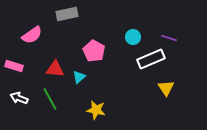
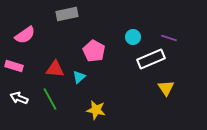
pink semicircle: moved 7 px left
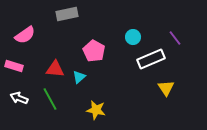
purple line: moved 6 px right; rotated 35 degrees clockwise
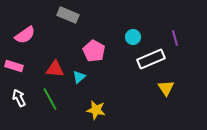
gray rectangle: moved 1 px right, 1 px down; rotated 35 degrees clockwise
purple line: rotated 21 degrees clockwise
white arrow: rotated 42 degrees clockwise
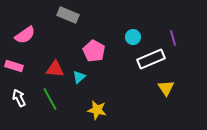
purple line: moved 2 px left
yellow star: moved 1 px right
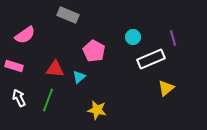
yellow triangle: rotated 24 degrees clockwise
green line: moved 2 px left, 1 px down; rotated 50 degrees clockwise
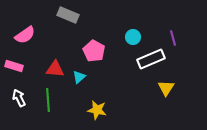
yellow triangle: rotated 18 degrees counterclockwise
green line: rotated 25 degrees counterclockwise
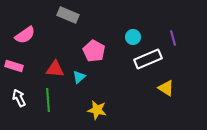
white rectangle: moved 3 px left
yellow triangle: rotated 30 degrees counterclockwise
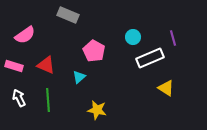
white rectangle: moved 2 px right, 1 px up
red triangle: moved 9 px left, 4 px up; rotated 18 degrees clockwise
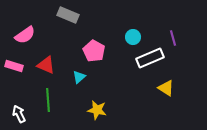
white arrow: moved 16 px down
